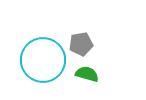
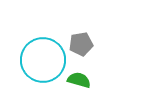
green semicircle: moved 8 px left, 6 px down
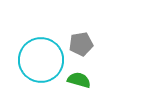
cyan circle: moved 2 px left
